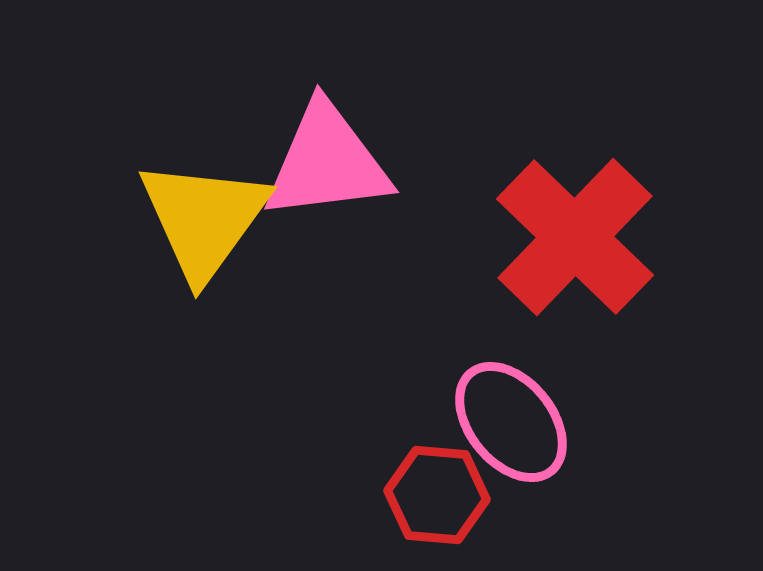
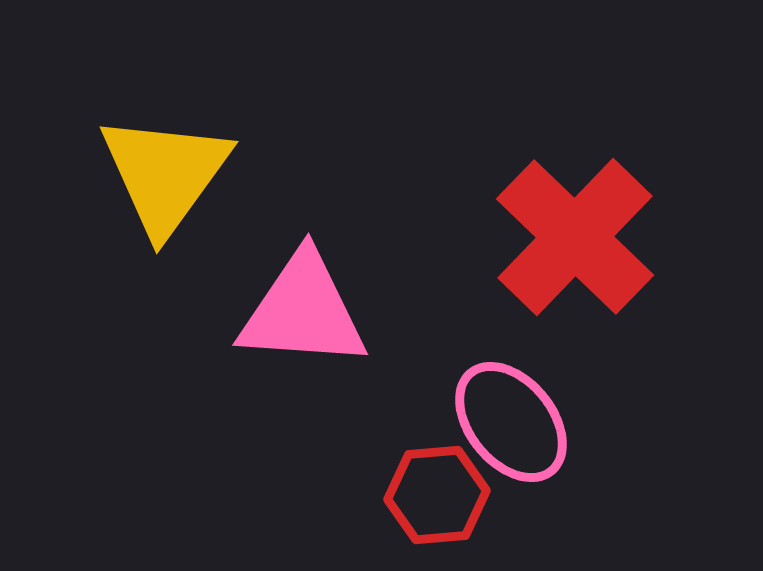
pink triangle: moved 24 px left, 149 px down; rotated 11 degrees clockwise
yellow triangle: moved 39 px left, 45 px up
red hexagon: rotated 10 degrees counterclockwise
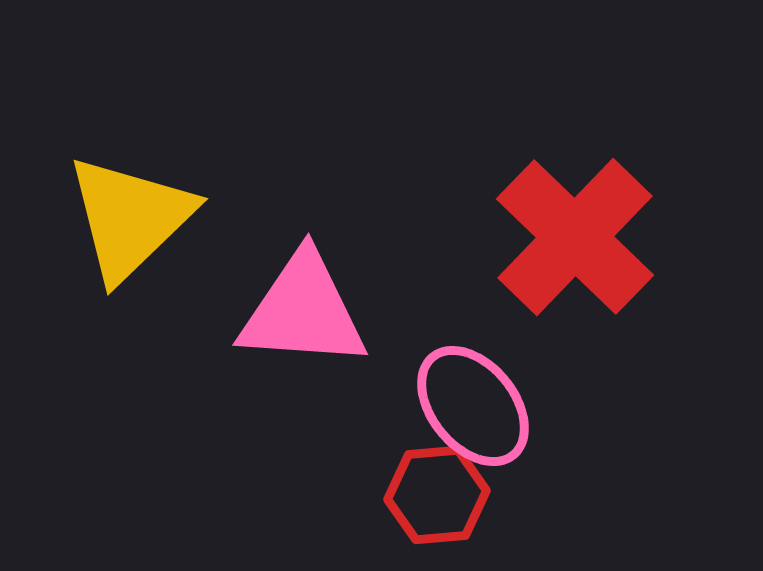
yellow triangle: moved 35 px left, 44 px down; rotated 10 degrees clockwise
pink ellipse: moved 38 px left, 16 px up
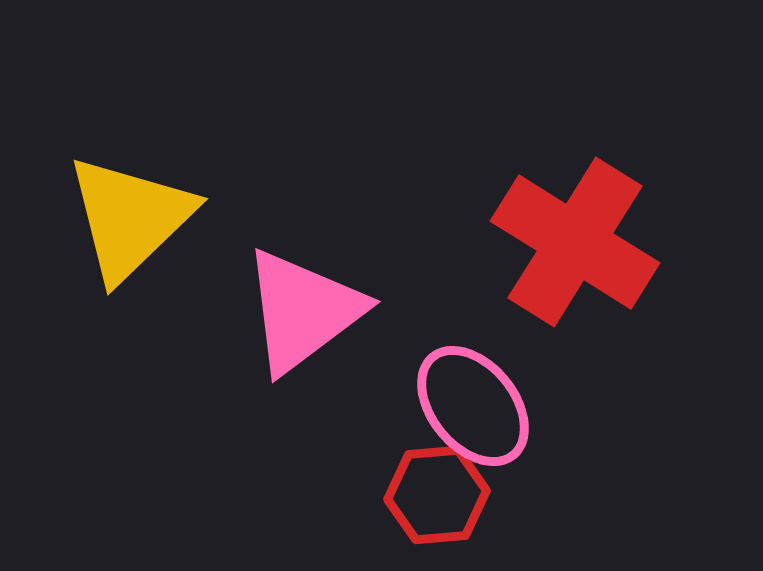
red cross: moved 5 px down; rotated 12 degrees counterclockwise
pink triangle: rotated 41 degrees counterclockwise
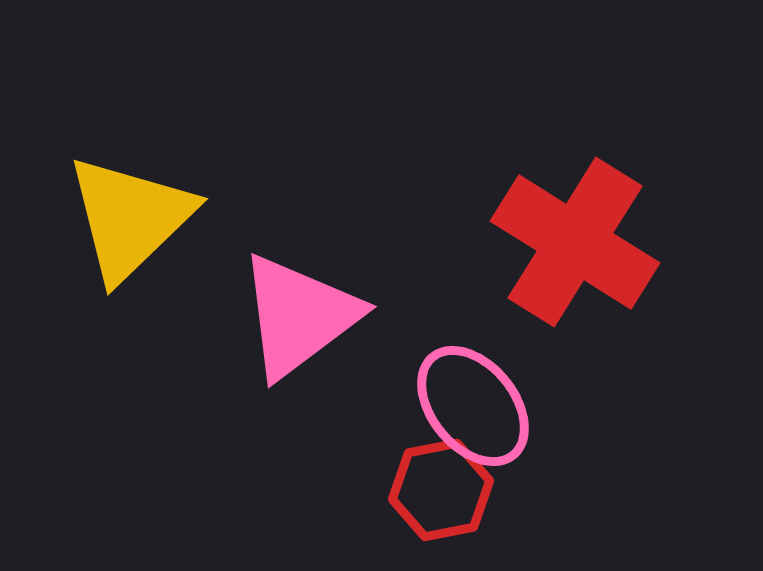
pink triangle: moved 4 px left, 5 px down
red hexagon: moved 4 px right, 5 px up; rotated 6 degrees counterclockwise
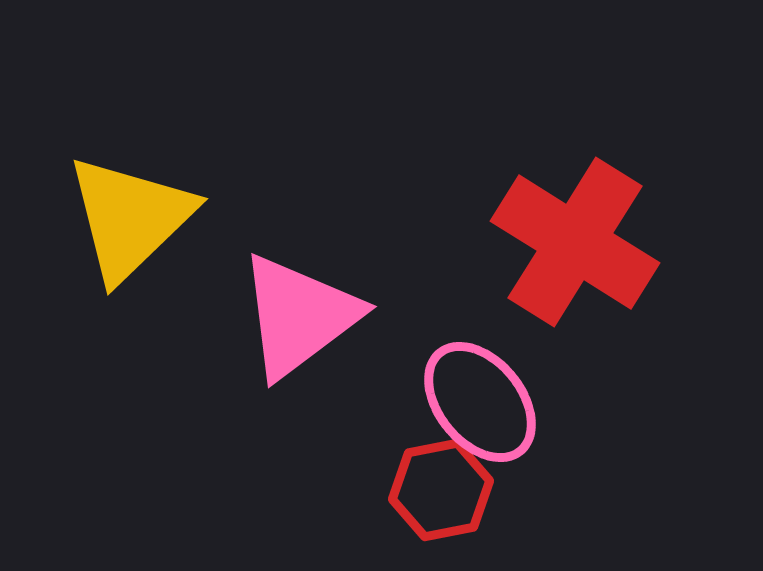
pink ellipse: moved 7 px right, 4 px up
